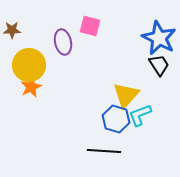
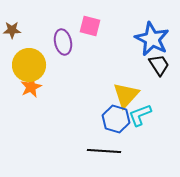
blue star: moved 7 px left, 1 px down
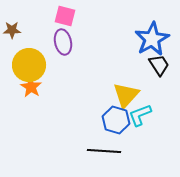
pink square: moved 25 px left, 10 px up
blue star: rotated 16 degrees clockwise
orange star: rotated 15 degrees counterclockwise
blue hexagon: moved 1 px down
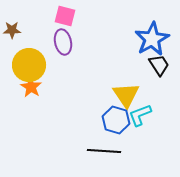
yellow triangle: rotated 16 degrees counterclockwise
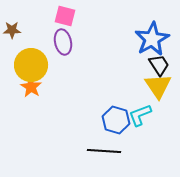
yellow circle: moved 2 px right
yellow triangle: moved 32 px right, 9 px up
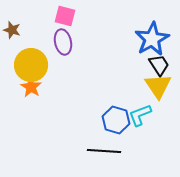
brown star: rotated 18 degrees clockwise
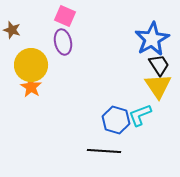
pink square: rotated 10 degrees clockwise
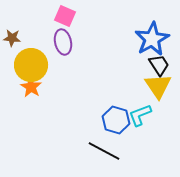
brown star: moved 8 px down; rotated 12 degrees counterclockwise
black line: rotated 24 degrees clockwise
